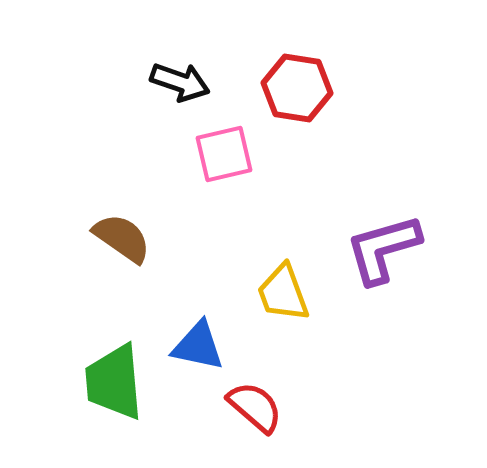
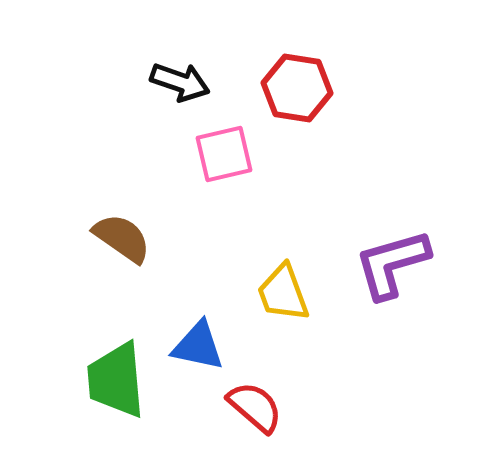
purple L-shape: moved 9 px right, 15 px down
green trapezoid: moved 2 px right, 2 px up
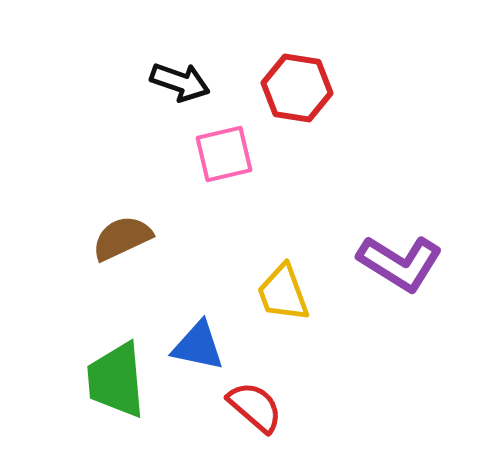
brown semicircle: rotated 60 degrees counterclockwise
purple L-shape: moved 8 px right, 1 px up; rotated 132 degrees counterclockwise
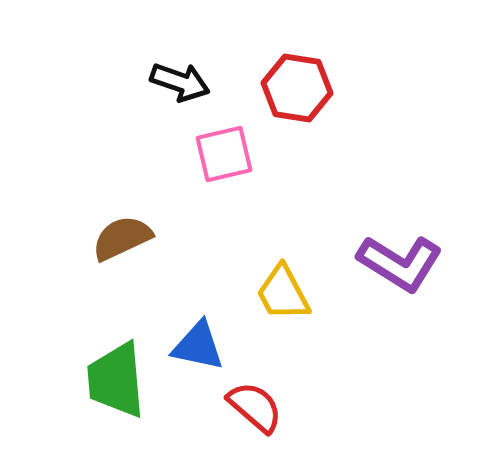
yellow trapezoid: rotated 8 degrees counterclockwise
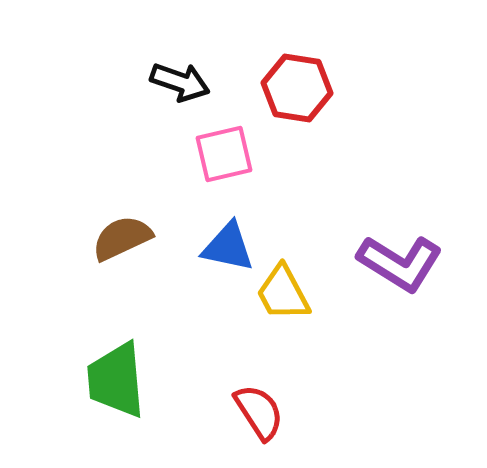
blue triangle: moved 30 px right, 99 px up
red semicircle: moved 4 px right, 5 px down; rotated 16 degrees clockwise
